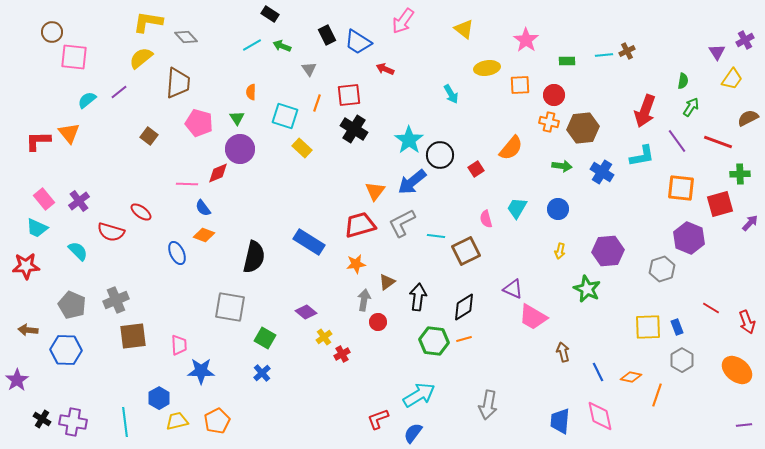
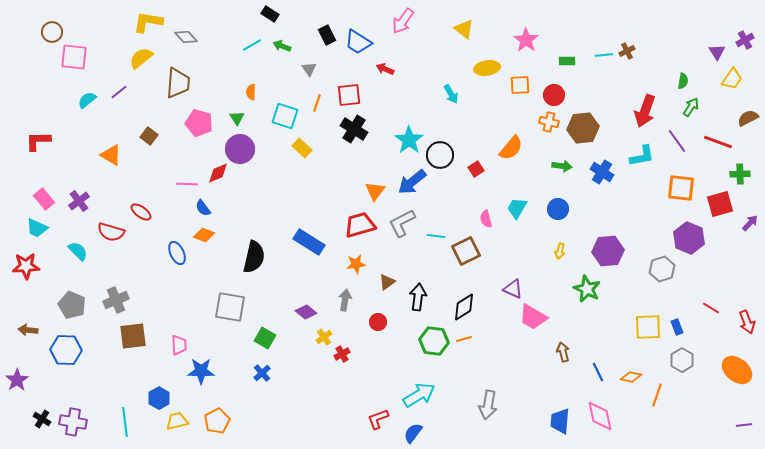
orange triangle at (69, 133): moved 42 px right, 22 px down; rotated 20 degrees counterclockwise
gray arrow at (364, 300): moved 19 px left
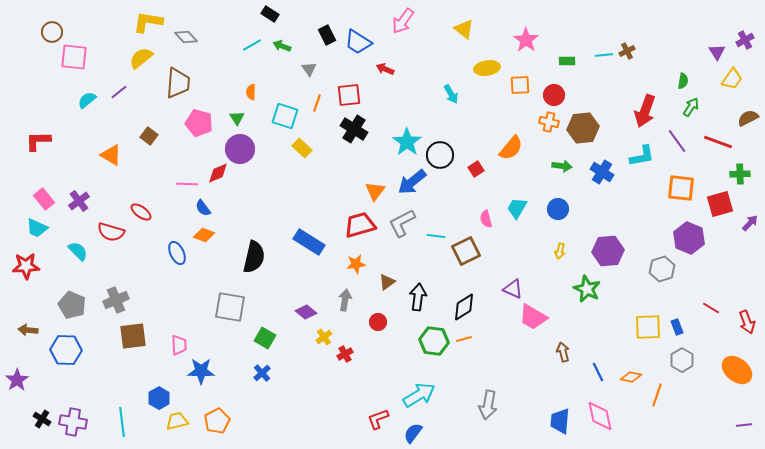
cyan star at (409, 140): moved 2 px left, 2 px down
red cross at (342, 354): moved 3 px right
cyan line at (125, 422): moved 3 px left
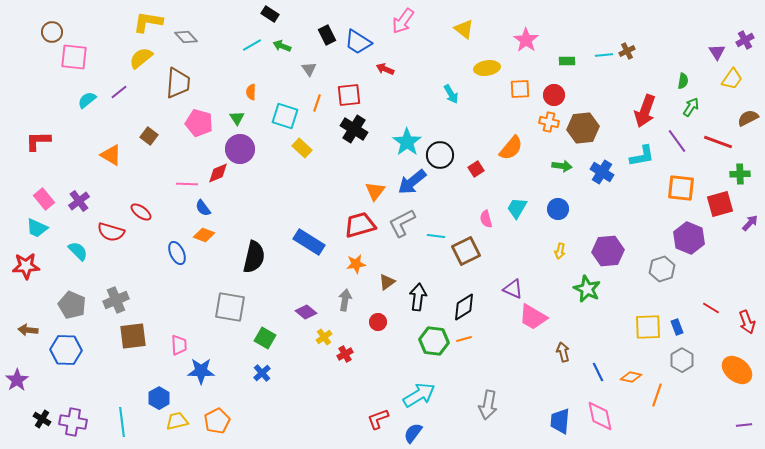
orange square at (520, 85): moved 4 px down
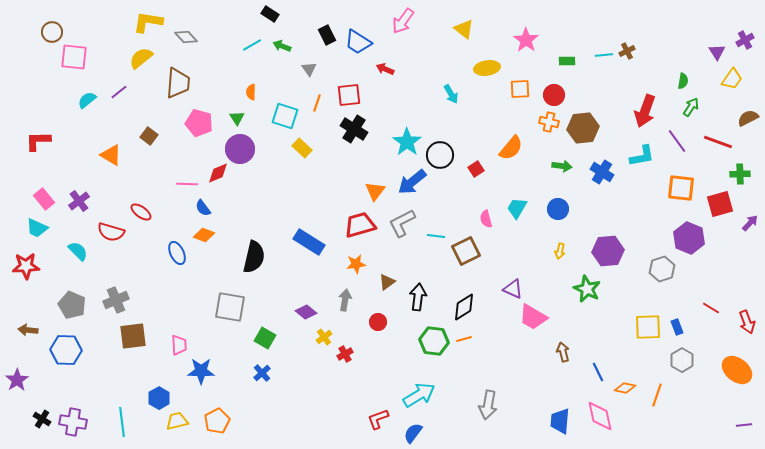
orange diamond at (631, 377): moved 6 px left, 11 px down
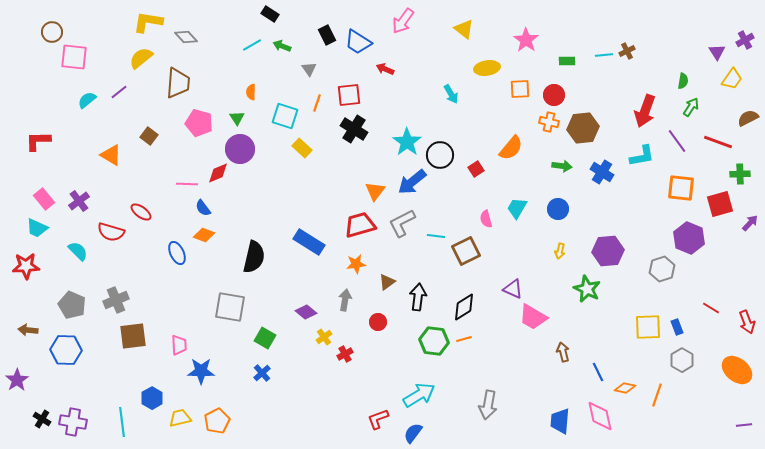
blue hexagon at (159, 398): moved 7 px left
yellow trapezoid at (177, 421): moved 3 px right, 3 px up
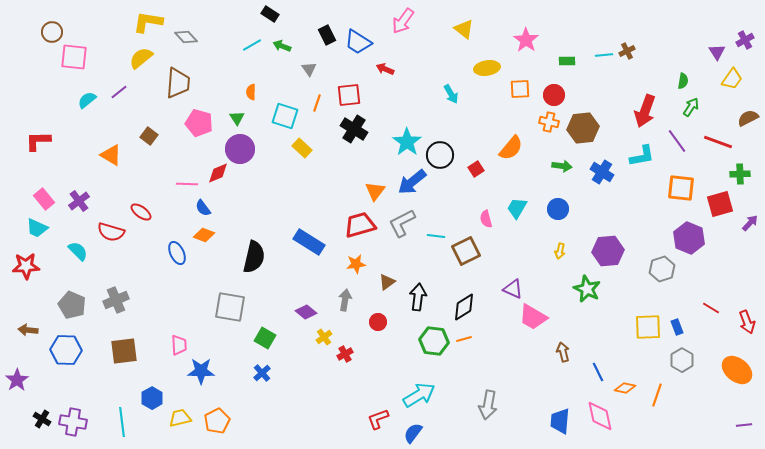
brown square at (133, 336): moved 9 px left, 15 px down
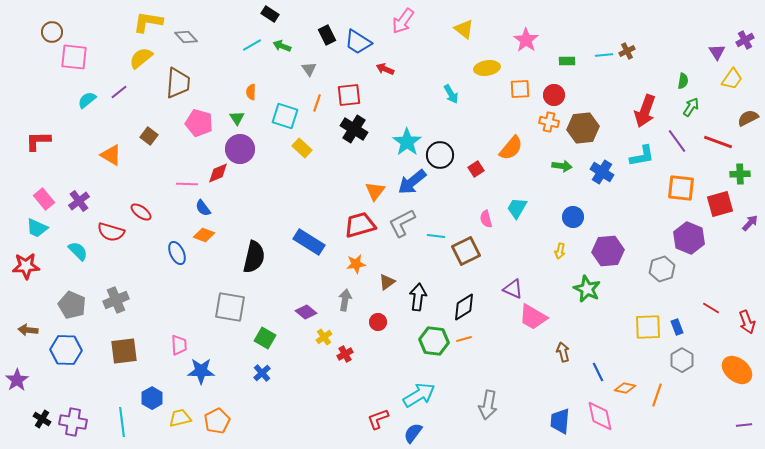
blue circle at (558, 209): moved 15 px right, 8 px down
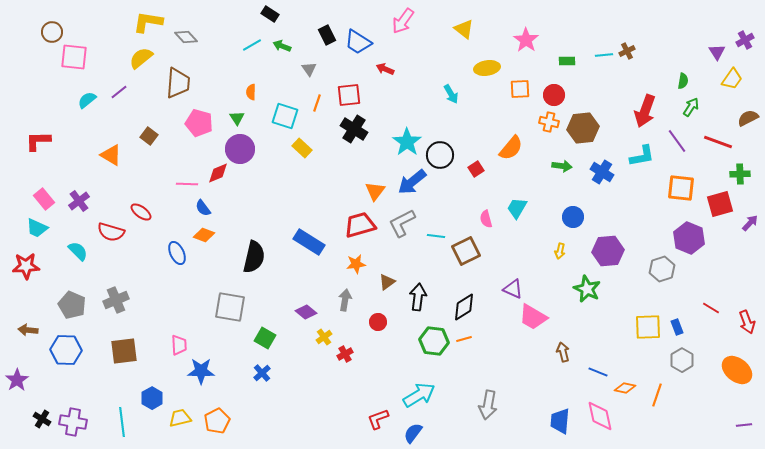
blue line at (598, 372): rotated 42 degrees counterclockwise
